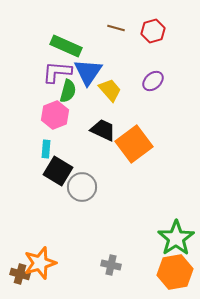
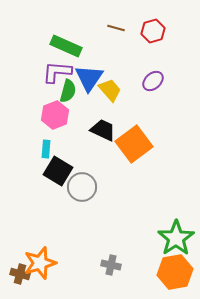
blue triangle: moved 1 px right, 6 px down
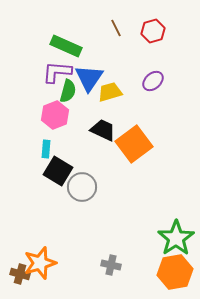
brown line: rotated 48 degrees clockwise
yellow trapezoid: moved 2 px down; rotated 65 degrees counterclockwise
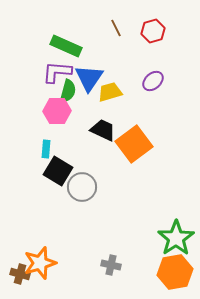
pink hexagon: moved 2 px right, 4 px up; rotated 20 degrees clockwise
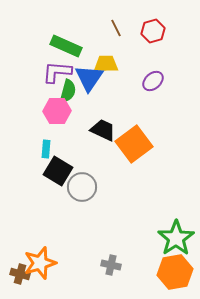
yellow trapezoid: moved 4 px left, 28 px up; rotated 15 degrees clockwise
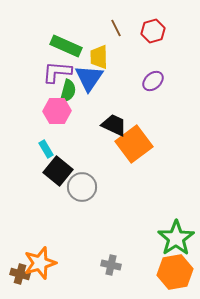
yellow trapezoid: moved 7 px left, 7 px up; rotated 90 degrees counterclockwise
black trapezoid: moved 11 px right, 5 px up
cyan rectangle: rotated 36 degrees counterclockwise
black square: rotated 8 degrees clockwise
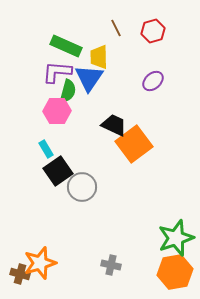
black square: rotated 16 degrees clockwise
green star: rotated 15 degrees clockwise
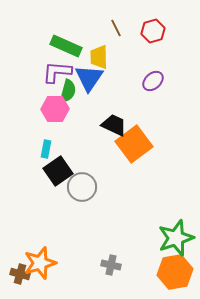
pink hexagon: moved 2 px left, 2 px up
cyan rectangle: rotated 42 degrees clockwise
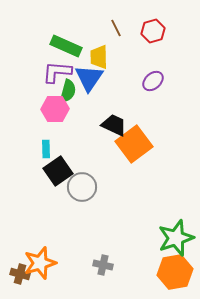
cyan rectangle: rotated 12 degrees counterclockwise
gray cross: moved 8 px left
